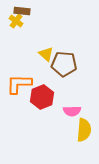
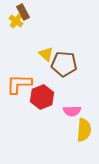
brown rectangle: moved 1 px right, 1 px down; rotated 56 degrees clockwise
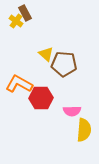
brown rectangle: moved 2 px right, 1 px down
orange L-shape: rotated 28 degrees clockwise
red hexagon: moved 1 px left, 1 px down; rotated 20 degrees clockwise
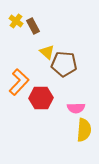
brown rectangle: moved 8 px right, 13 px down
yellow triangle: moved 1 px right, 2 px up
orange L-shape: moved 2 px up; rotated 104 degrees clockwise
pink semicircle: moved 4 px right, 3 px up
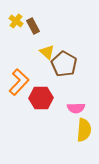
brown pentagon: rotated 25 degrees clockwise
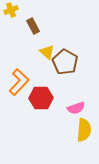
yellow cross: moved 5 px left, 11 px up; rotated 32 degrees clockwise
brown pentagon: moved 1 px right, 2 px up
pink semicircle: rotated 18 degrees counterclockwise
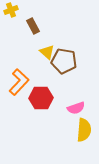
brown pentagon: moved 1 px left, 1 px up; rotated 20 degrees counterclockwise
